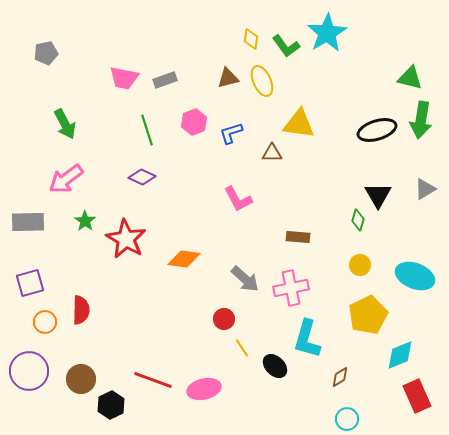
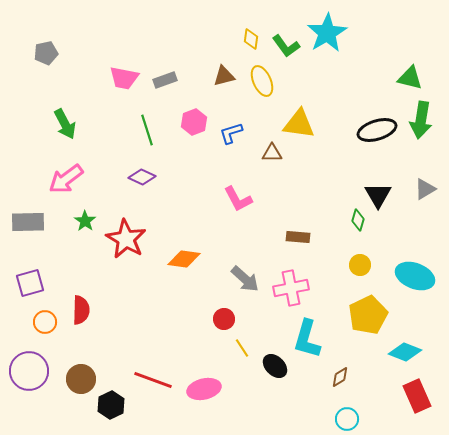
brown triangle at (228, 78): moved 4 px left, 2 px up
cyan diamond at (400, 355): moved 5 px right, 3 px up; rotated 44 degrees clockwise
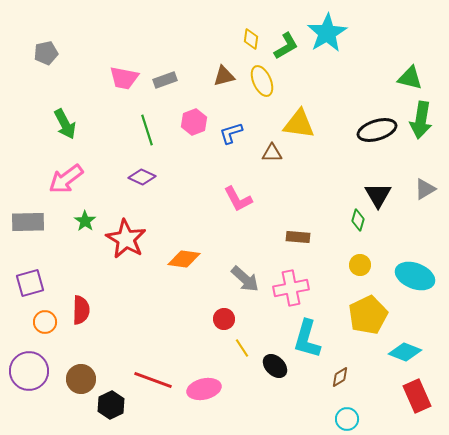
green L-shape at (286, 46): rotated 84 degrees counterclockwise
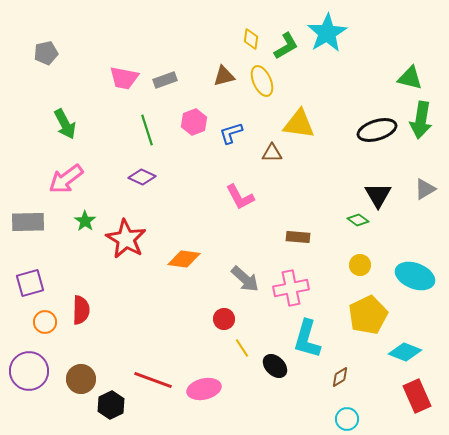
pink L-shape at (238, 199): moved 2 px right, 2 px up
green diamond at (358, 220): rotated 70 degrees counterclockwise
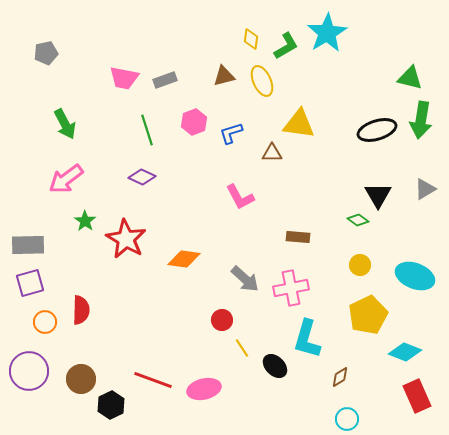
gray rectangle at (28, 222): moved 23 px down
red circle at (224, 319): moved 2 px left, 1 px down
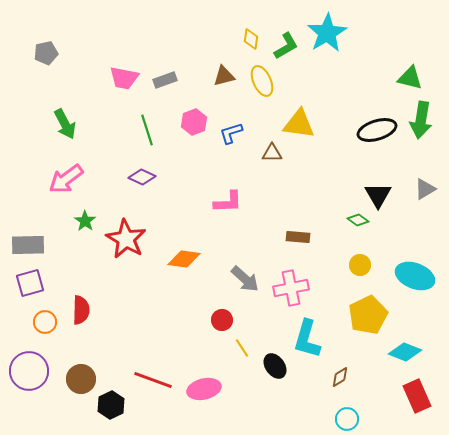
pink L-shape at (240, 197): moved 12 px left, 5 px down; rotated 64 degrees counterclockwise
black ellipse at (275, 366): rotated 10 degrees clockwise
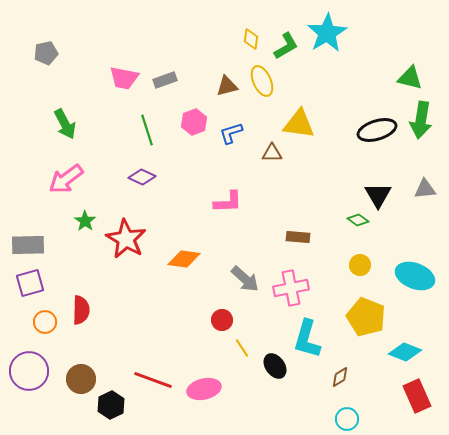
brown triangle at (224, 76): moved 3 px right, 10 px down
gray triangle at (425, 189): rotated 25 degrees clockwise
yellow pentagon at (368, 315): moved 2 px left, 2 px down; rotated 24 degrees counterclockwise
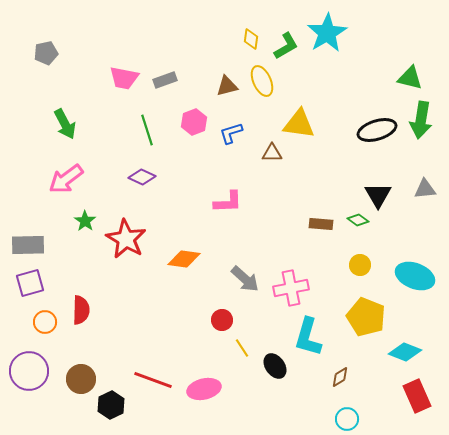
brown rectangle at (298, 237): moved 23 px right, 13 px up
cyan L-shape at (307, 339): moved 1 px right, 2 px up
